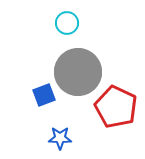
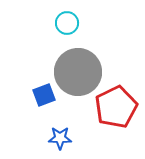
red pentagon: rotated 21 degrees clockwise
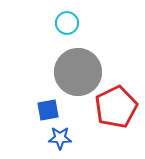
blue square: moved 4 px right, 15 px down; rotated 10 degrees clockwise
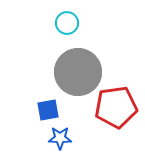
red pentagon: rotated 18 degrees clockwise
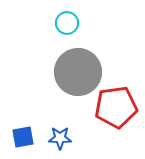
blue square: moved 25 px left, 27 px down
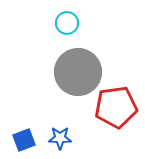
blue square: moved 1 px right, 3 px down; rotated 10 degrees counterclockwise
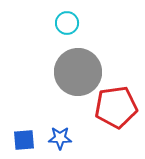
blue square: rotated 15 degrees clockwise
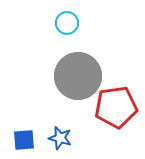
gray circle: moved 4 px down
blue star: rotated 15 degrees clockwise
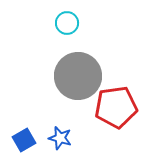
blue square: rotated 25 degrees counterclockwise
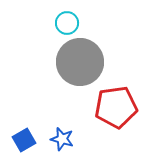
gray circle: moved 2 px right, 14 px up
blue star: moved 2 px right, 1 px down
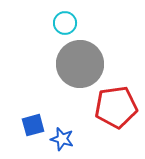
cyan circle: moved 2 px left
gray circle: moved 2 px down
blue square: moved 9 px right, 15 px up; rotated 15 degrees clockwise
